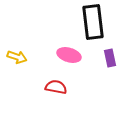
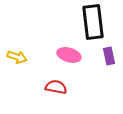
purple rectangle: moved 1 px left, 2 px up
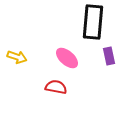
black rectangle: rotated 12 degrees clockwise
pink ellipse: moved 2 px left, 3 px down; rotated 25 degrees clockwise
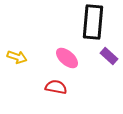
purple rectangle: rotated 36 degrees counterclockwise
